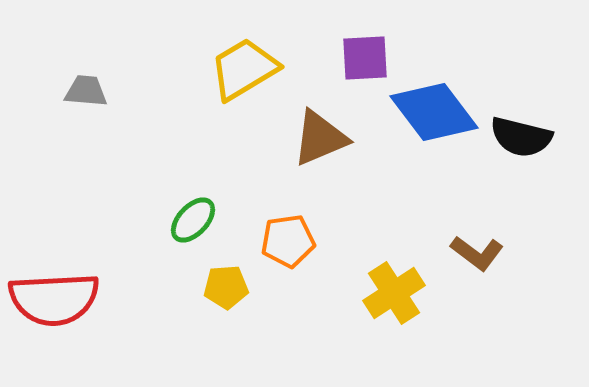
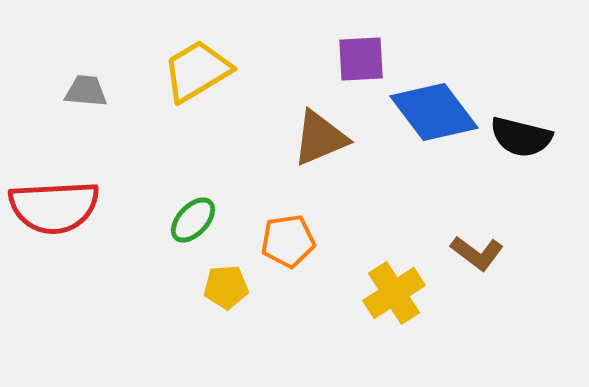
purple square: moved 4 px left, 1 px down
yellow trapezoid: moved 47 px left, 2 px down
red semicircle: moved 92 px up
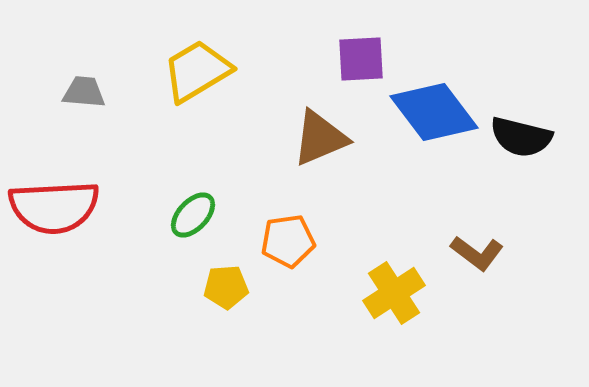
gray trapezoid: moved 2 px left, 1 px down
green ellipse: moved 5 px up
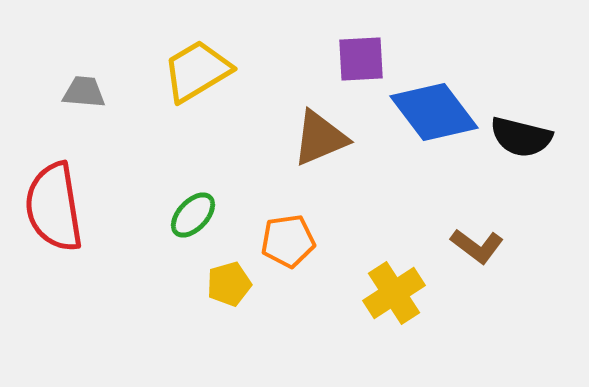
red semicircle: rotated 84 degrees clockwise
brown L-shape: moved 7 px up
yellow pentagon: moved 3 px right, 3 px up; rotated 12 degrees counterclockwise
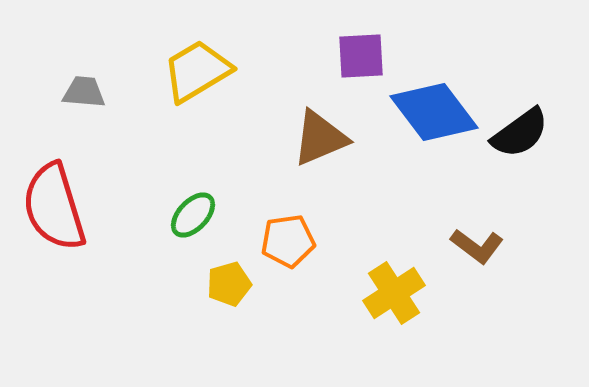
purple square: moved 3 px up
black semicircle: moved 1 px left, 4 px up; rotated 50 degrees counterclockwise
red semicircle: rotated 8 degrees counterclockwise
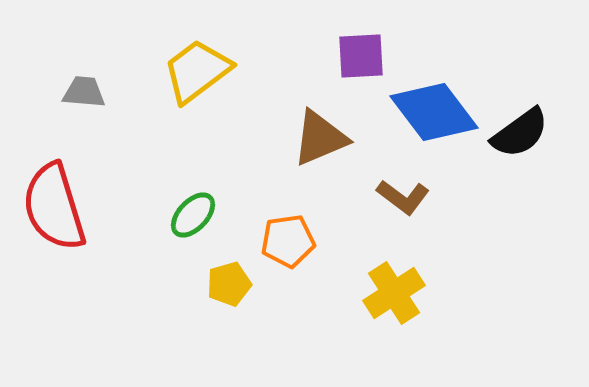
yellow trapezoid: rotated 6 degrees counterclockwise
brown L-shape: moved 74 px left, 49 px up
